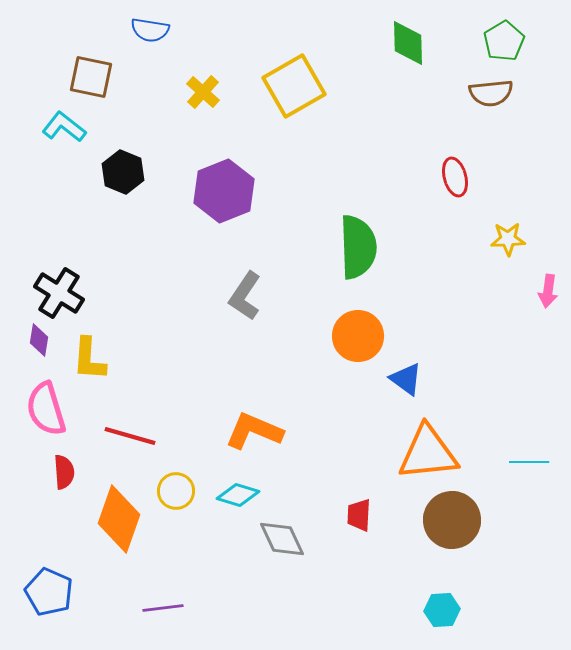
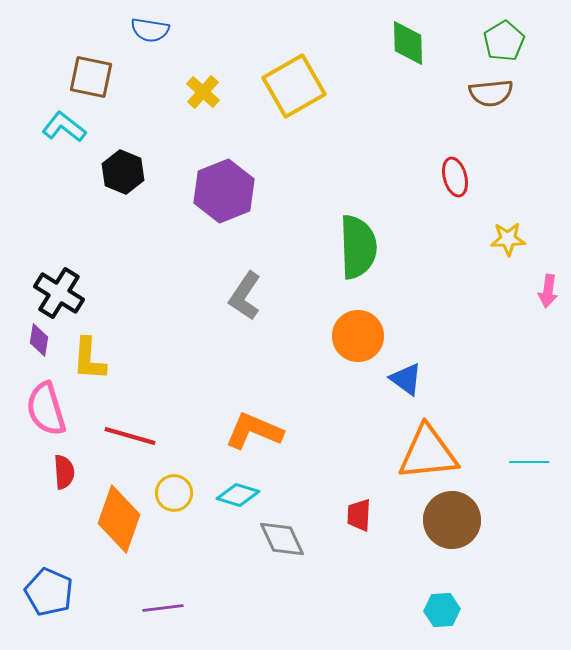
yellow circle: moved 2 px left, 2 px down
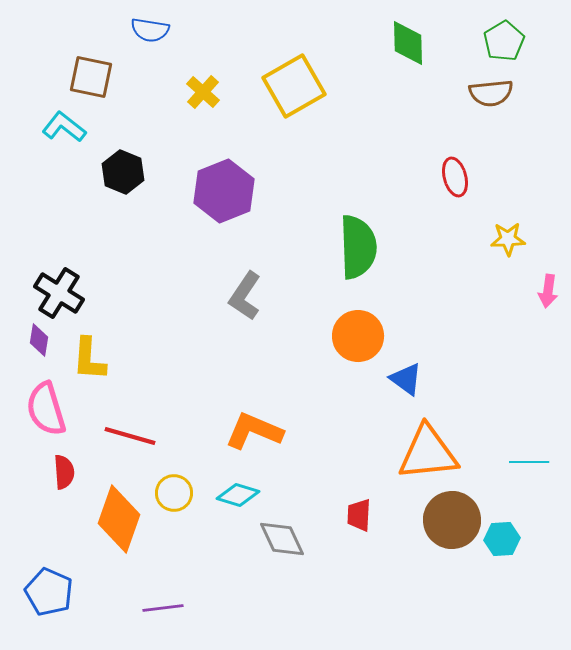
cyan hexagon: moved 60 px right, 71 px up
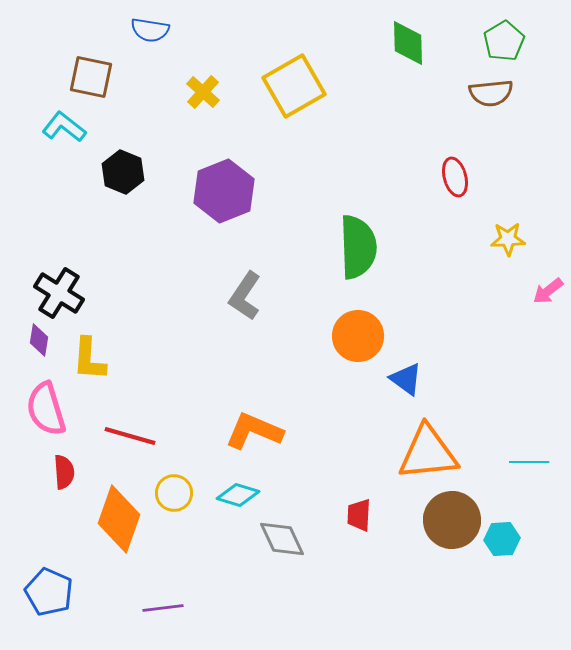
pink arrow: rotated 44 degrees clockwise
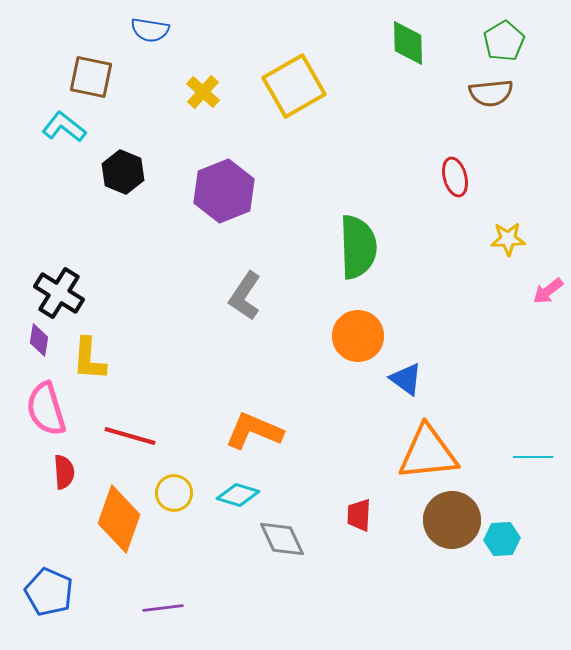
cyan line: moved 4 px right, 5 px up
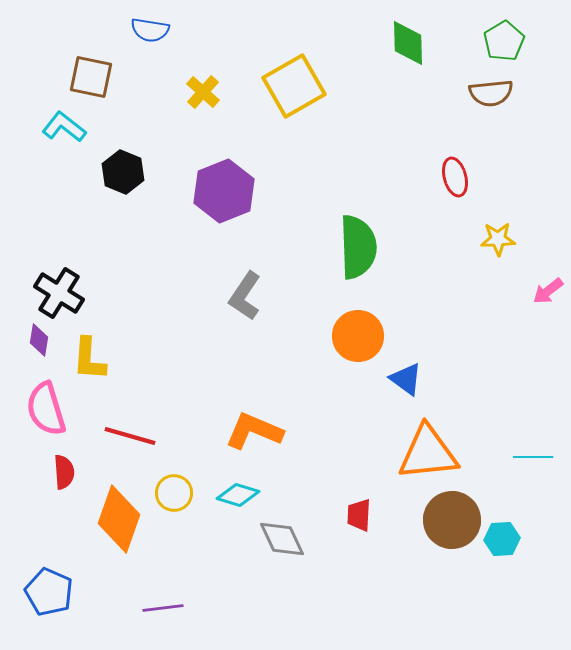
yellow star: moved 10 px left
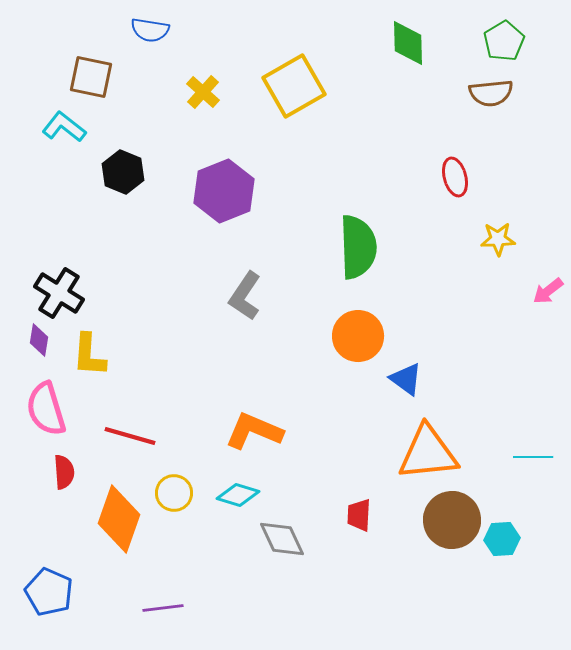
yellow L-shape: moved 4 px up
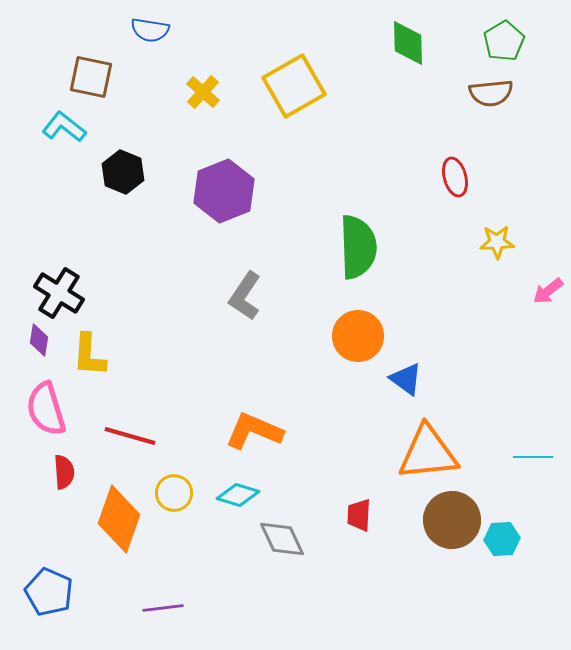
yellow star: moved 1 px left, 3 px down
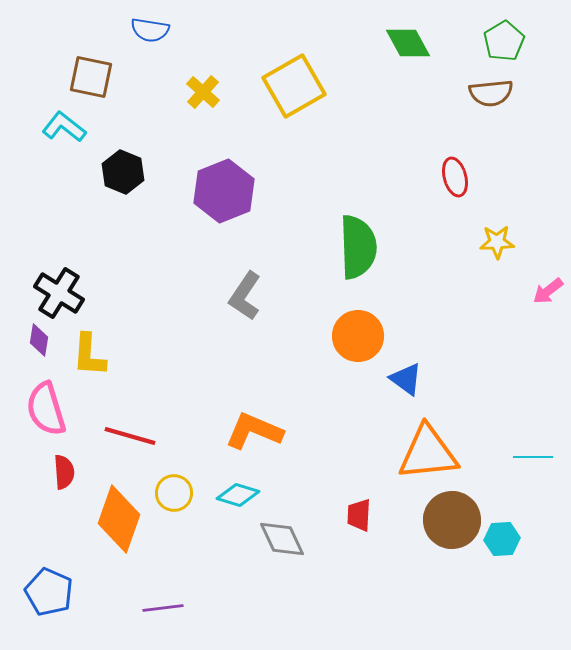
green diamond: rotated 27 degrees counterclockwise
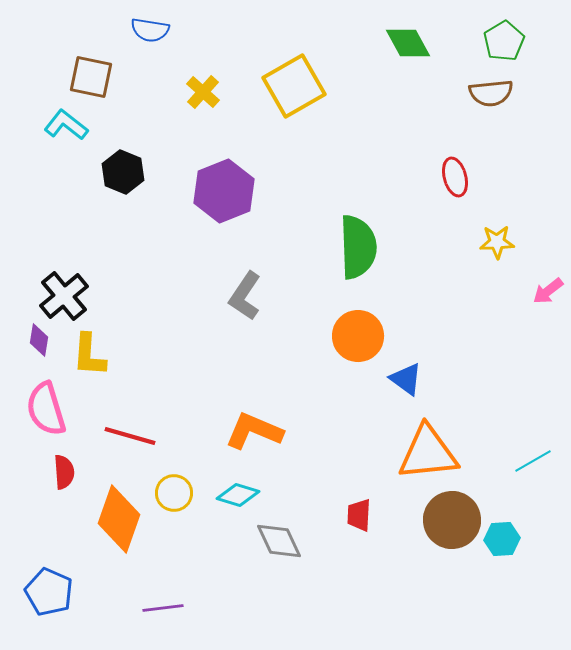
cyan L-shape: moved 2 px right, 2 px up
black cross: moved 5 px right, 3 px down; rotated 18 degrees clockwise
cyan line: moved 4 px down; rotated 30 degrees counterclockwise
gray diamond: moved 3 px left, 2 px down
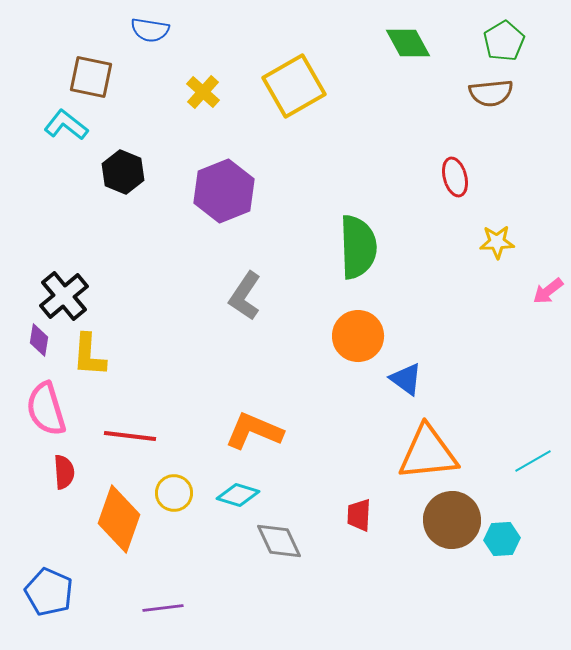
red line: rotated 9 degrees counterclockwise
